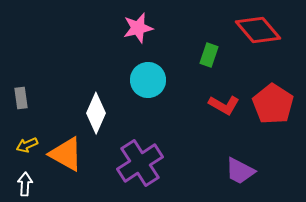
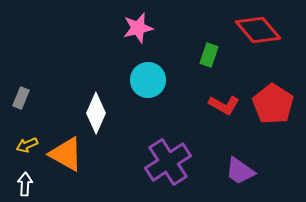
gray rectangle: rotated 30 degrees clockwise
purple cross: moved 28 px right, 1 px up
purple trapezoid: rotated 8 degrees clockwise
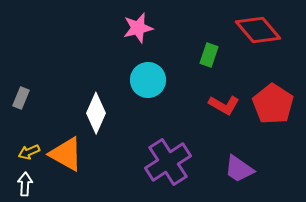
yellow arrow: moved 2 px right, 7 px down
purple trapezoid: moved 1 px left, 2 px up
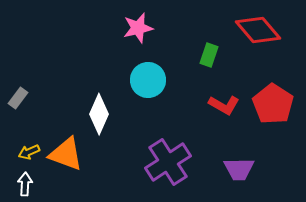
gray rectangle: moved 3 px left; rotated 15 degrees clockwise
white diamond: moved 3 px right, 1 px down
orange triangle: rotated 9 degrees counterclockwise
purple trapezoid: rotated 36 degrees counterclockwise
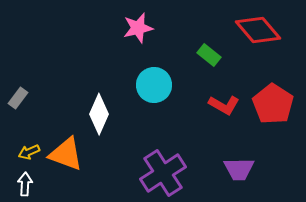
green rectangle: rotated 70 degrees counterclockwise
cyan circle: moved 6 px right, 5 px down
purple cross: moved 5 px left, 11 px down
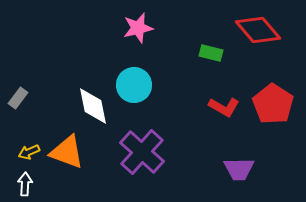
green rectangle: moved 2 px right, 2 px up; rotated 25 degrees counterclockwise
cyan circle: moved 20 px left
red L-shape: moved 2 px down
white diamond: moved 6 px left, 8 px up; rotated 36 degrees counterclockwise
orange triangle: moved 1 px right, 2 px up
purple cross: moved 21 px left, 21 px up; rotated 15 degrees counterclockwise
